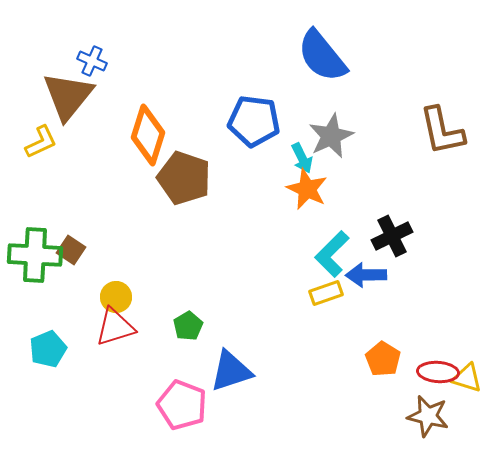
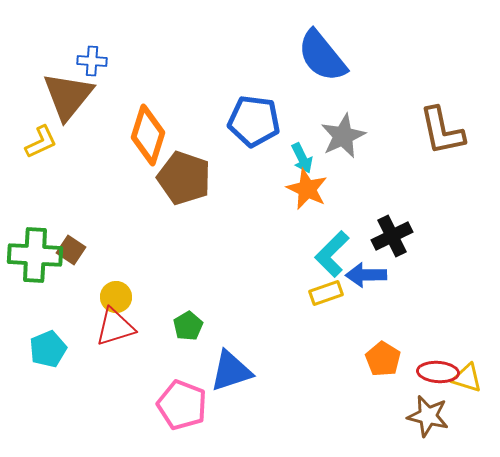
blue cross: rotated 20 degrees counterclockwise
gray star: moved 12 px right
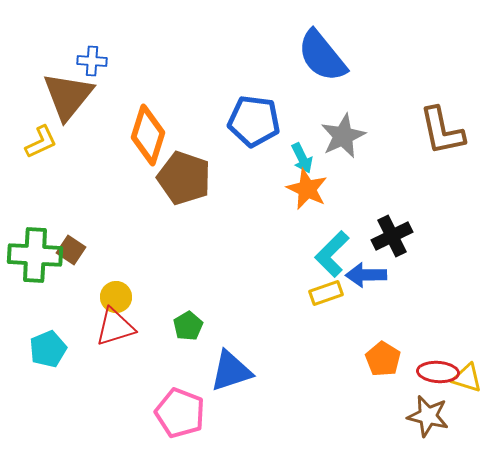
pink pentagon: moved 2 px left, 8 px down
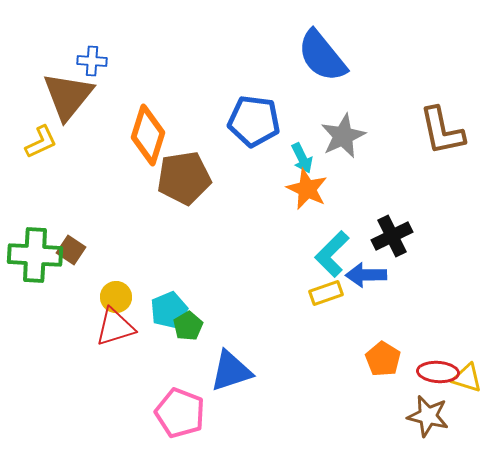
brown pentagon: rotated 28 degrees counterclockwise
cyan pentagon: moved 121 px right, 39 px up
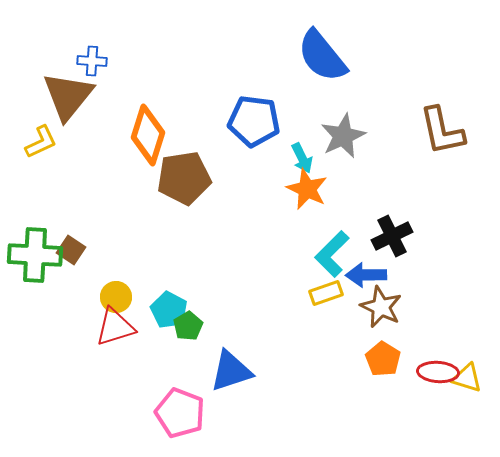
cyan pentagon: rotated 21 degrees counterclockwise
brown star: moved 47 px left, 109 px up; rotated 12 degrees clockwise
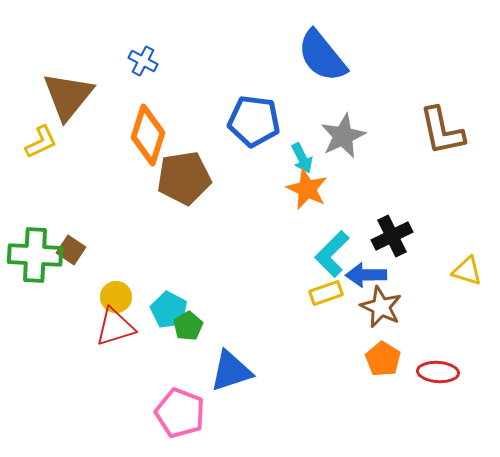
blue cross: moved 51 px right; rotated 24 degrees clockwise
yellow triangle: moved 107 px up
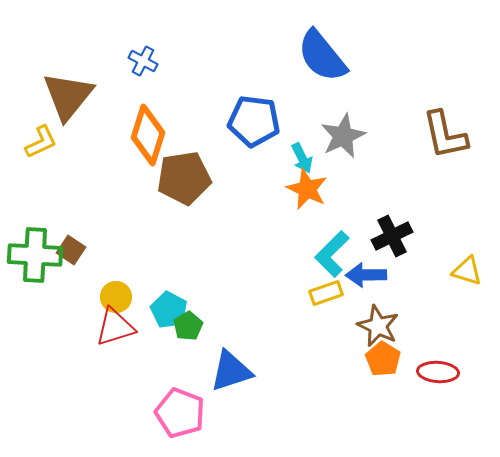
brown L-shape: moved 3 px right, 4 px down
brown star: moved 3 px left, 19 px down
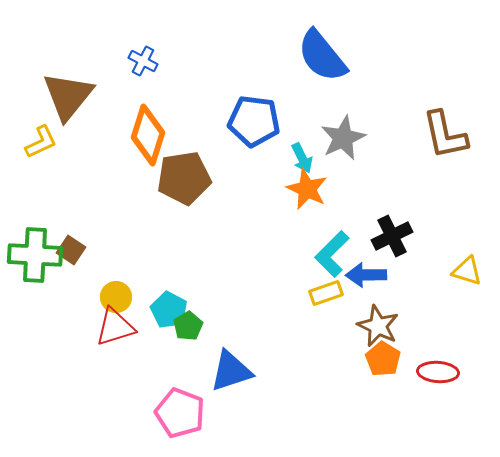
gray star: moved 2 px down
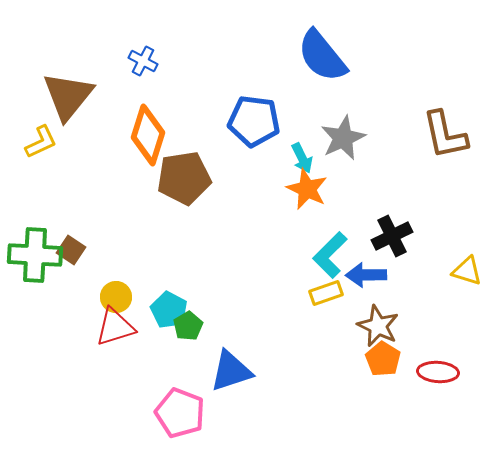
cyan L-shape: moved 2 px left, 1 px down
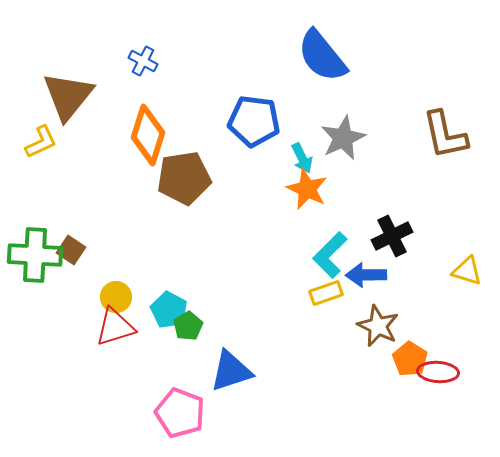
orange pentagon: moved 27 px right
